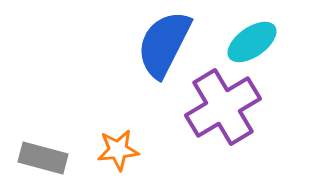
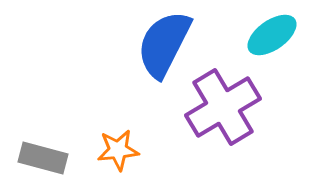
cyan ellipse: moved 20 px right, 7 px up
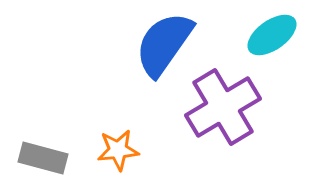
blue semicircle: rotated 8 degrees clockwise
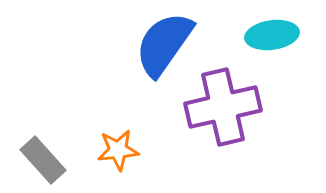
cyan ellipse: rotated 27 degrees clockwise
purple cross: rotated 18 degrees clockwise
gray rectangle: moved 2 px down; rotated 33 degrees clockwise
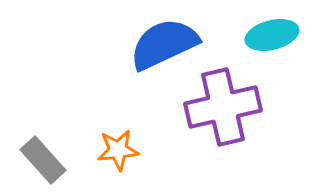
cyan ellipse: rotated 6 degrees counterclockwise
blue semicircle: rotated 30 degrees clockwise
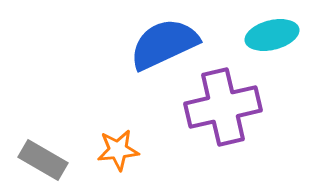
gray rectangle: rotated 18 degrees counterclockwise
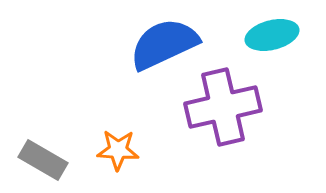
orange star: rotated 9 degrees clockwise
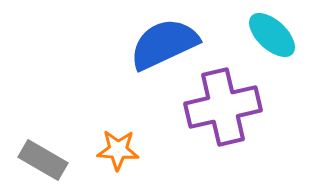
cyan ellipse: rotated 57 degrees clockwise
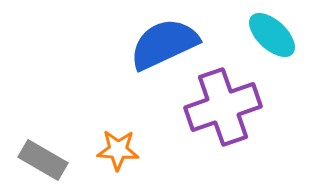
purple cross: rotated 6 degrees counterclockwise
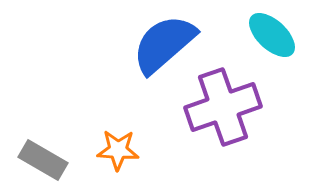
blue semicircle: rotated 16 degrees counterclockwise
